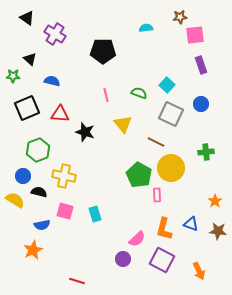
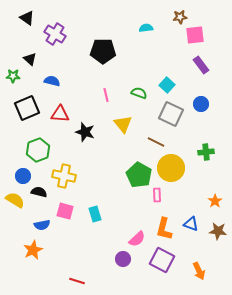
purple rectangle at (201, 65): rotated 18 degrees counterclockwise
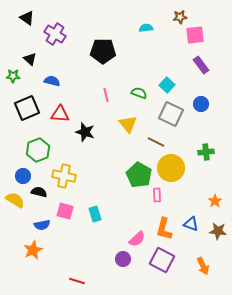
yellow triangle at (123, 124): moved 5 px right
orange arrow at (199, 271): moved 4 px right, 5 px up
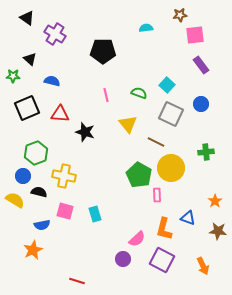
brown star at (180, 17): moved 2 px up
green hexagon at (38, 150): moved 2 px left, 3 px down
blue triangle at (191, 224): moved 3 px left, 6 px up
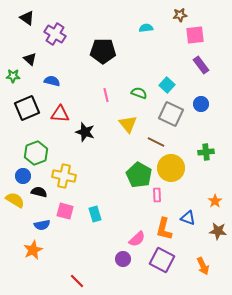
red line at (77, 281): rotated 28 degrees clockwise
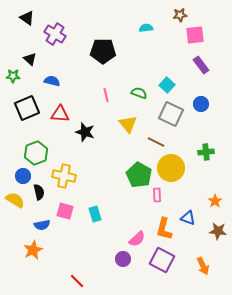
black semicircle at (39, 192): rotated 63 degrees clockwise
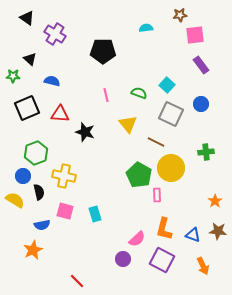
blue triangle at (188, 218): moved 5 px right, 17 px down
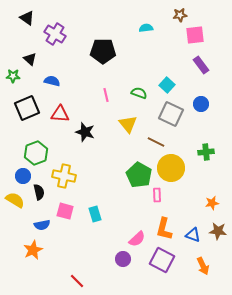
orange star at (215, 201): moved 3 px left, 2 px down; rotated 24 degrees clockwise
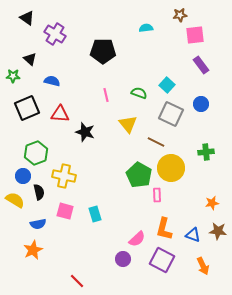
blue semicircle at (42, 225): moved 4 px left, 1 px up
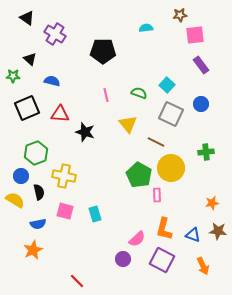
blue circle at (23, 176): moved 2 px left
